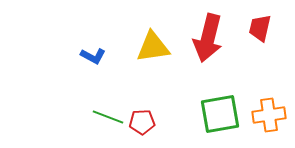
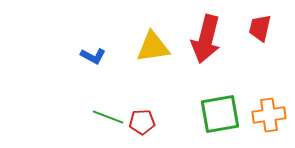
red arrow: moved 2 px left, 1 px down
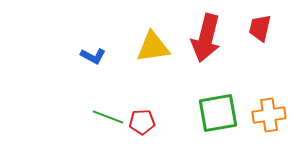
red arrow: moved 1 px up
green square: moved 2 px left, 1 px up
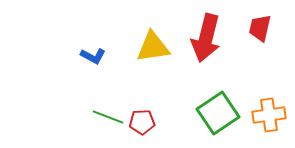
green square: rotated 24 degrees counterclockwise
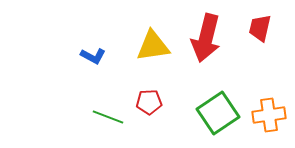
yellow triangle: moved 1 px up
red pentagon: moved 7 px right, 20 px up
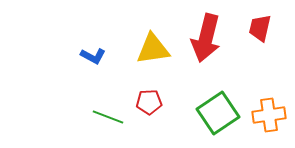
yellow triangle: moved 3 px down
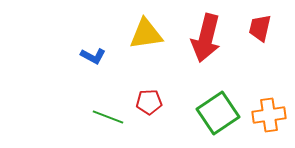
yellow triangle: moved 7 px left, 15 px up
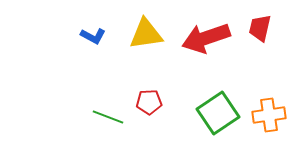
red arrow: rotated 57 degrees clockwise
blue L-shape: moved 20 px up
